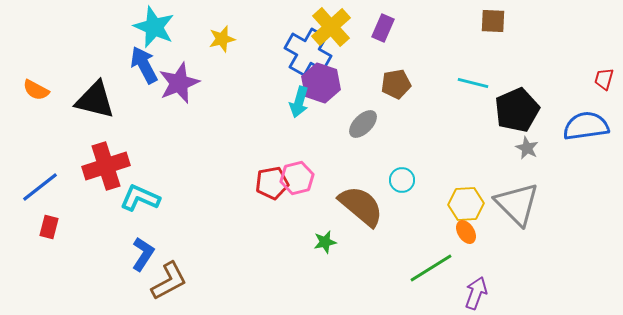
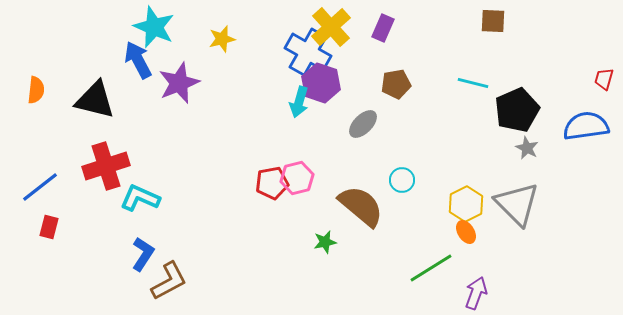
blue arrow: moved 6 px left, 5 px up
orange semicircle: rotated 112 degrees counterclockwise
yellow hexagon: rotated 24 degrees counterclockwise
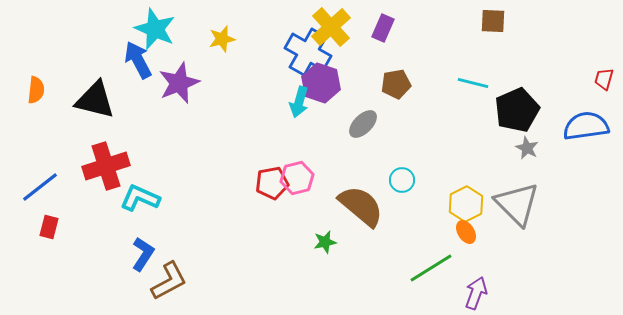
cyan star: moved 1 px right, 2 px down
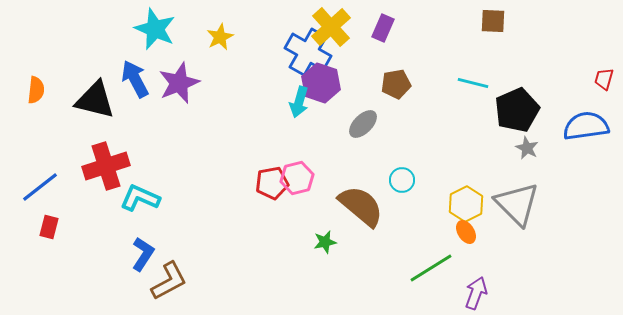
yellow star: moved 2 px left, 2 px up; rotated 12 degrees counterclockwise
blue arrow: moved 3 px left, 19 px down
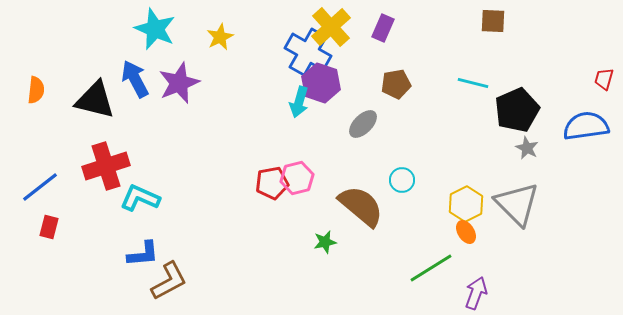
blue L-shape: rotated 52 degrees clockwise
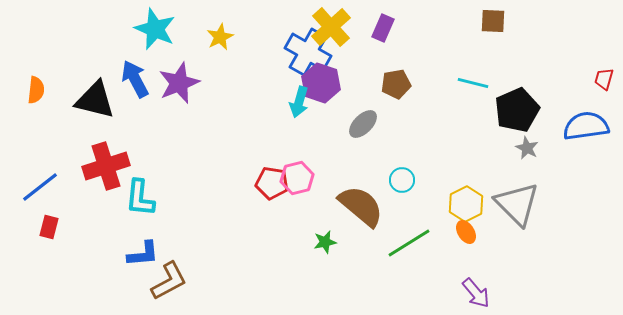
red pentagon: rotated 20 degrees clockwise
cyan L-shape: rotated 108 degrees counterclockwise
green line: moved 22 px left, 25 px up
purple arrow: rotated 120 degrees clockwise
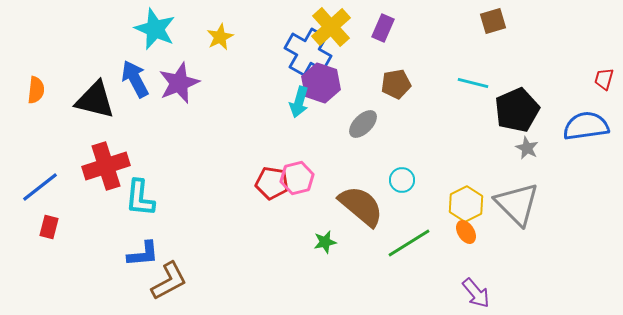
brown square: rotated 20 degrees counterclockwise
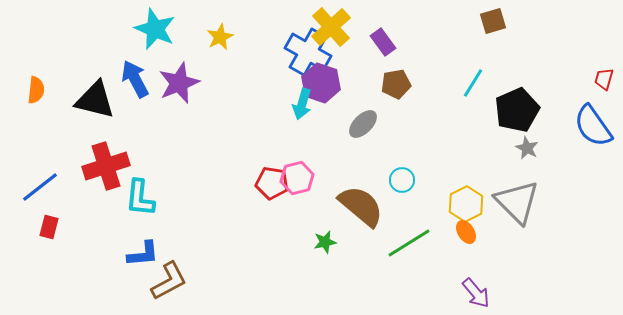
purple rectangle: moved 14 px down; rotated 60 degrees counterclockwise
cyan line: rotated 72 degrees counterclockwise
cyan arrow: moved 3 px right, 2 px down
blue semicircle: moved 7 px right; rotated 117 degrees counterclockwise
gray triangle: moved 2 px up
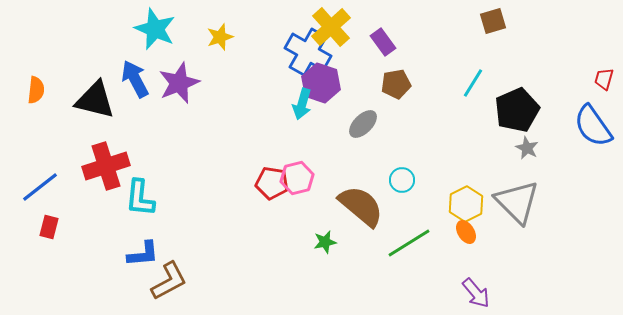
yellow star: rotated 8 degrees clockwise
